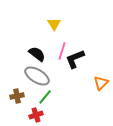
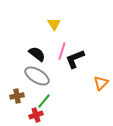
green line: moved 1 px left, 4 px down
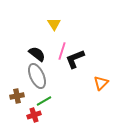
gray ellipse: rotated 35 degrees clockwise
green line: rotated 21 degrees clockwise
red cross: moved 2 px left
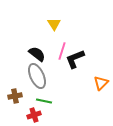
brown cross: moved 2 px left
green line: rotated 42 degrees clockwise
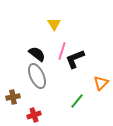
brown cross: moved 2 px left, 1 px down
green line: moved 33 px right; rotated 63 degrees counterclockwise
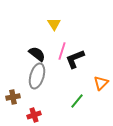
gray ellipse: rotated 40 degrees clockwise
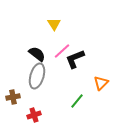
pink line: rotated 30 degrees clockwise
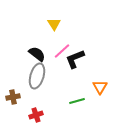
orange triangle: moved 1 px left, 4 px down; rotated 14 degrees counterclockwise
green line: rotated 35 degrees clockwise
red cross: moved 2 px right
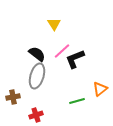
orange triangle: moved 2 px down; rotated 21 degrees clockwise
